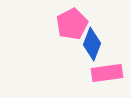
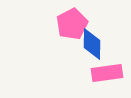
blue diamond: rotated 20 degrees counterclockwise
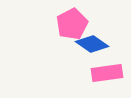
blue diamond: rotated 56 degrees counterclockwise
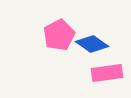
pink pentagon: moved 13 px left, 11 px down
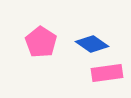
pink pentagon: moved 18 px left, 7 px down; rotated 12 degrees counterclockwise
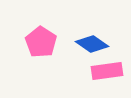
pink rectangle: moved 2 px up
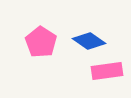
blue diamond: moved 3 px left, 3 px up
